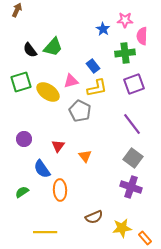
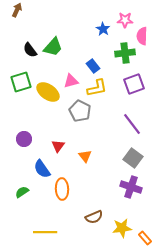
orange ellipse: moved 2 px right, 1 px up
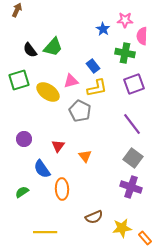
green cross: rotated 18 degrees clockwise
green square: moved 2 px left, 2 px up
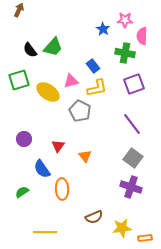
brown arrow: moved 2 px right
orange rectangle: rotated 56 degrees counterclockwise
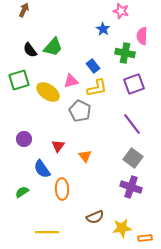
brown arrow: moved 5 px right
pink star: moved 4 px left, 9 px up; rotated 14 degrees clockwise
brown semicircle: moved 1 px right
yellow line: moved 2 px right
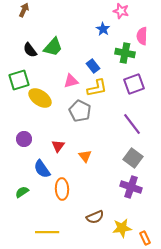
yellow ellipse: moved 8 px left, 6 px down
orange rectangle: rotated 72 degrees clockwise
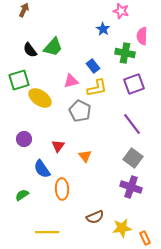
green semicircle: moved 3 px down
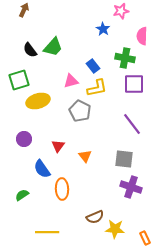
pink star: rotated 28 degrees counterclockwise
green cross: moved 5 px down
purple square: rotated 20 degrees clockwise
yellow ellipse: moved 2 px left, 3 px down; rotated 50 degrees counterclockwise
gray square: moved 9 px left, 1 px down; rotated 30 degrees counterclockwise
yellow star: moved 7 px left, 1 px down; rotated 12 degrees clockwise
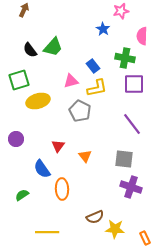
purple circle: moved 8 px left
